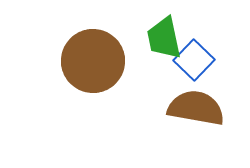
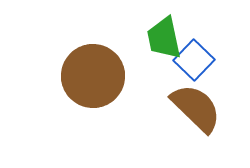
brown circle: moved 15 px down
brown semicircle: rotated 34 degrees clockwise
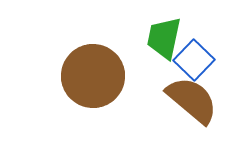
green trapezoid: rotated 24 degrees clockwise
brown semicircle: moved 4 px left, 8 px up; rotated 4 degrees counterclockwise
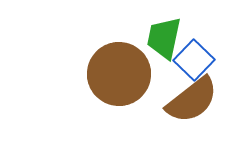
brown circle: moved 26 px right, 2 px up
brown semicircle: rotated 102 degrees clockwise
